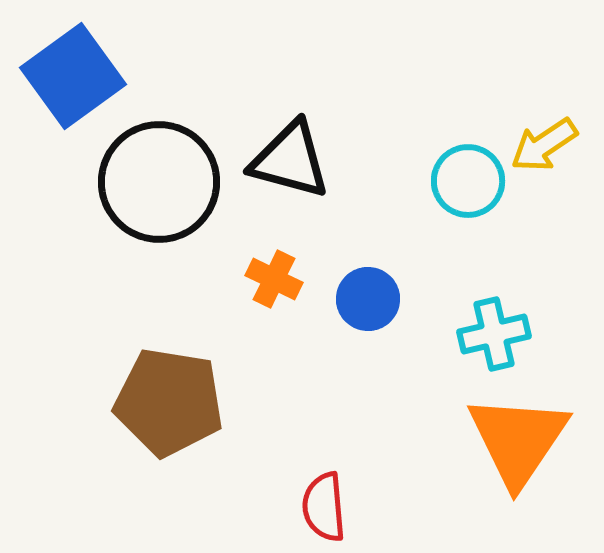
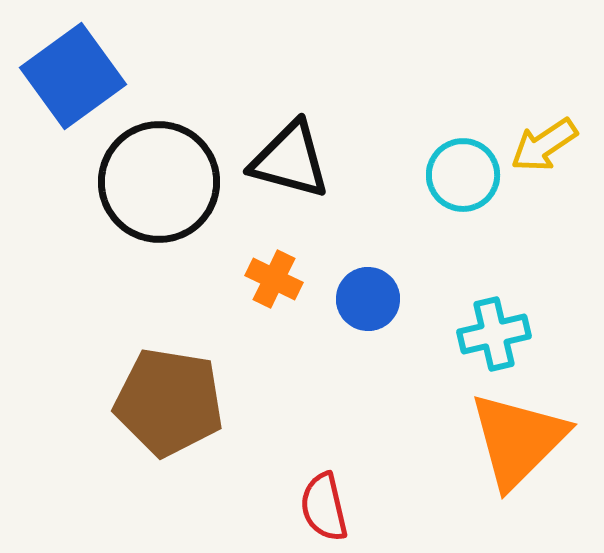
cyan circle: moved 5 px left, 6 px up
orange triangle: rotated 11 degrees clockwise
red semicircle: rotated 8 degrees counterclockwise
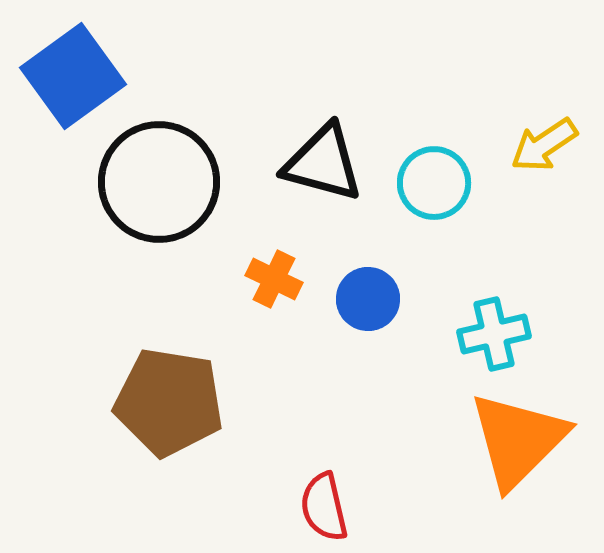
black triangle: moved 33 px right, 3 px down
cyan circle: moved 29 px left, 8 px down
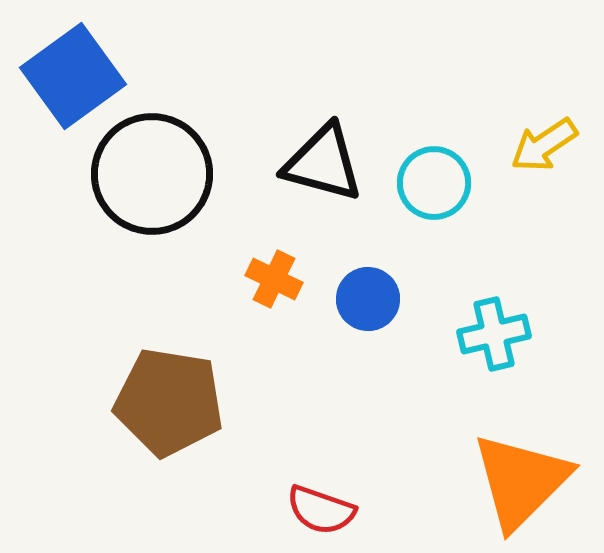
black circle: moved 7 px left, 8 px up
orange triangle: moved 3 px right, 41 px down
red semicircle: moved 3 px left, 3 px down; rotated 58 degrees counterclockwise
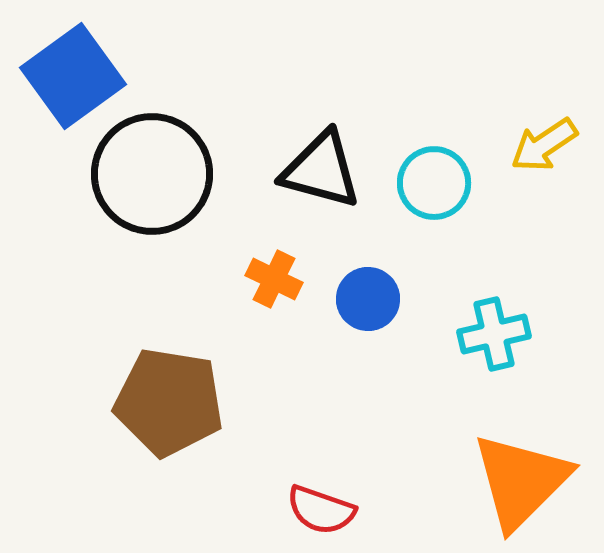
black triangle: moved 2 px left, 7 px down
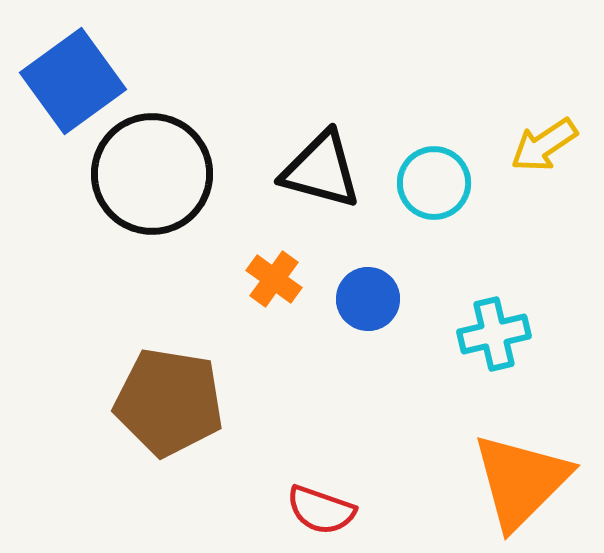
blue square: moved 5 px down
orange cross: rotated 10 degrees clockwise
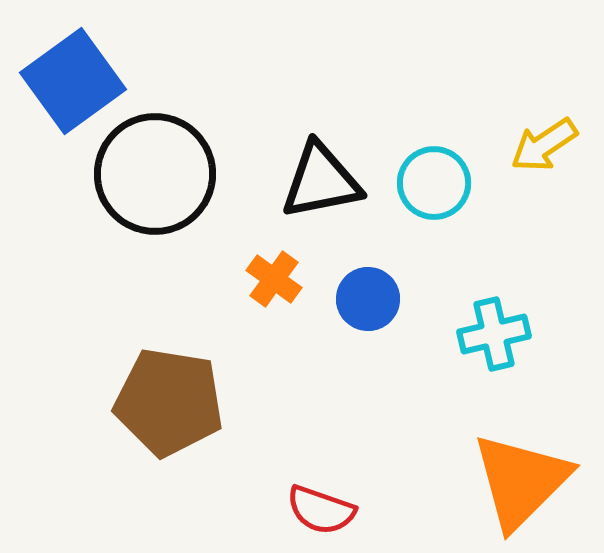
black triangle: moved 11 px down; rotated 26 degrees counterclockwise
black circle: moved 3 px right
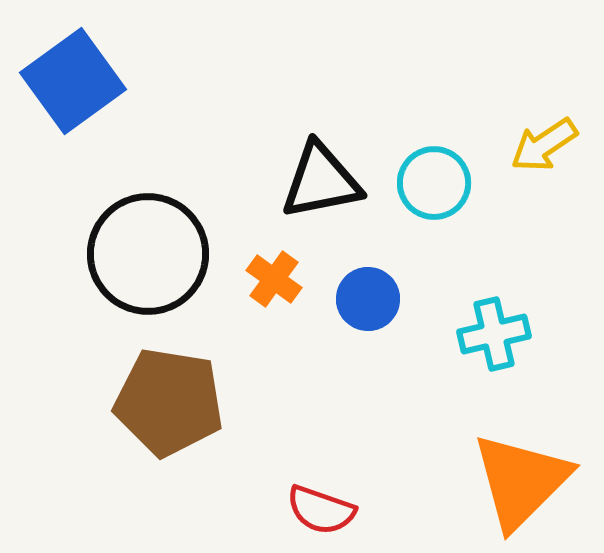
black circle: moved 7 px left, 80 px down
